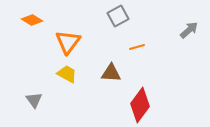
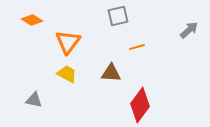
gray square: rotated 15 degrees clockwise
gray triangle: rotated 42 degrees counterclockwise
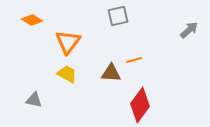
orange line: moved 3 px left, 13 px down
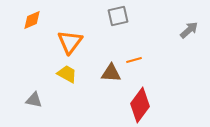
orange diamond: rotated 55 degrees counterclockwise
orange triangle: moved 2 px right
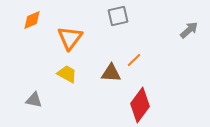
orange triangle: moved 4 px up
orange line: rotated 28 degrees counterclockwise
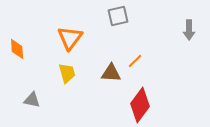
orange diamond: moved 15 px left, 29 px down; rotated 70 degrees counterclockwise
gray arrow: rotated 132 degrees clockwise
orange line: moved 1 px right, 1 px down
yellow trapezoid: moved 1 px up; rotated 45 degrees clockwise
gray triangle: moved 2 px left
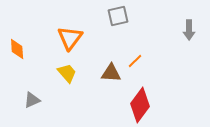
yellow trapezoid: rotated 25 degrees counterclockwise
gray triangle: rotated 36 degrees counterclockwise
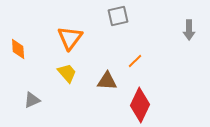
orange diamond: moved 1 px right
brown triangle: moved 4 px left, 8 px down
red diamond: rotated 12 degrees counterclockwise
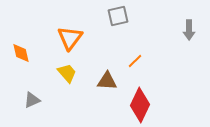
orange diamond: moved 3 px right, 4 px down; rotated 10 degrees counterclockwise
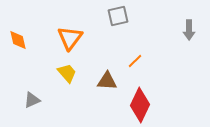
orange diamond: moved 3 px left, 13 px up
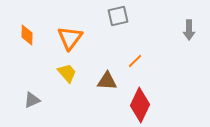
orange diamond: moved 9 px right, 5 px up; rotated 15 degrees clockwise
